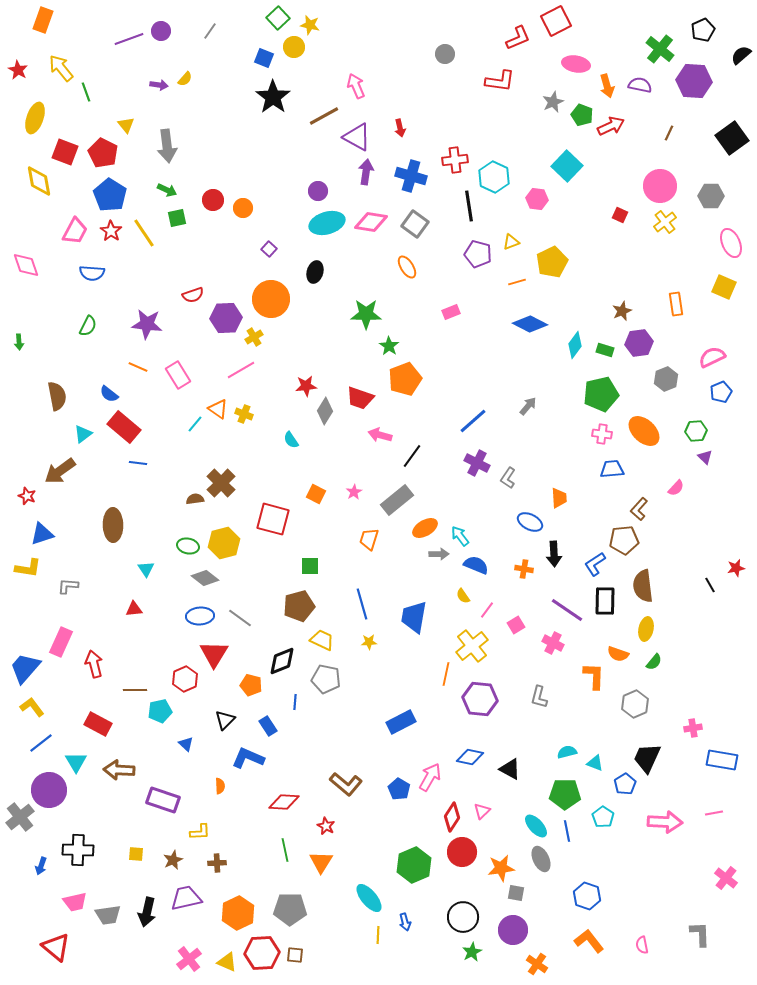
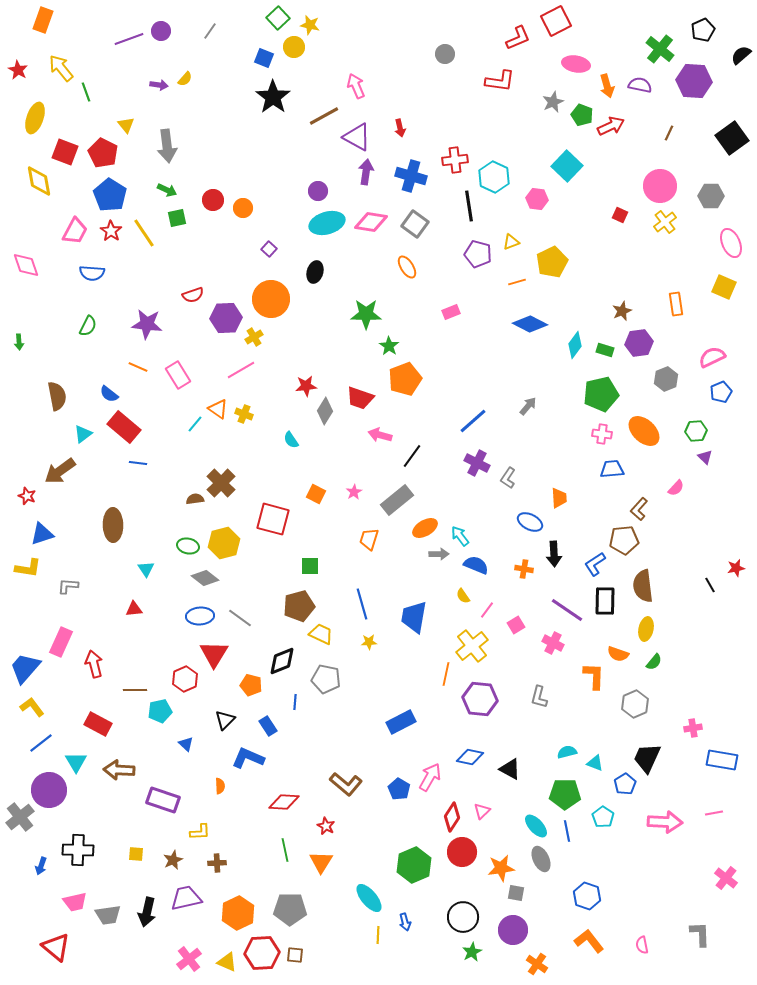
yellow trapezoid at (322, 640): moved 1 px left, 6 px up
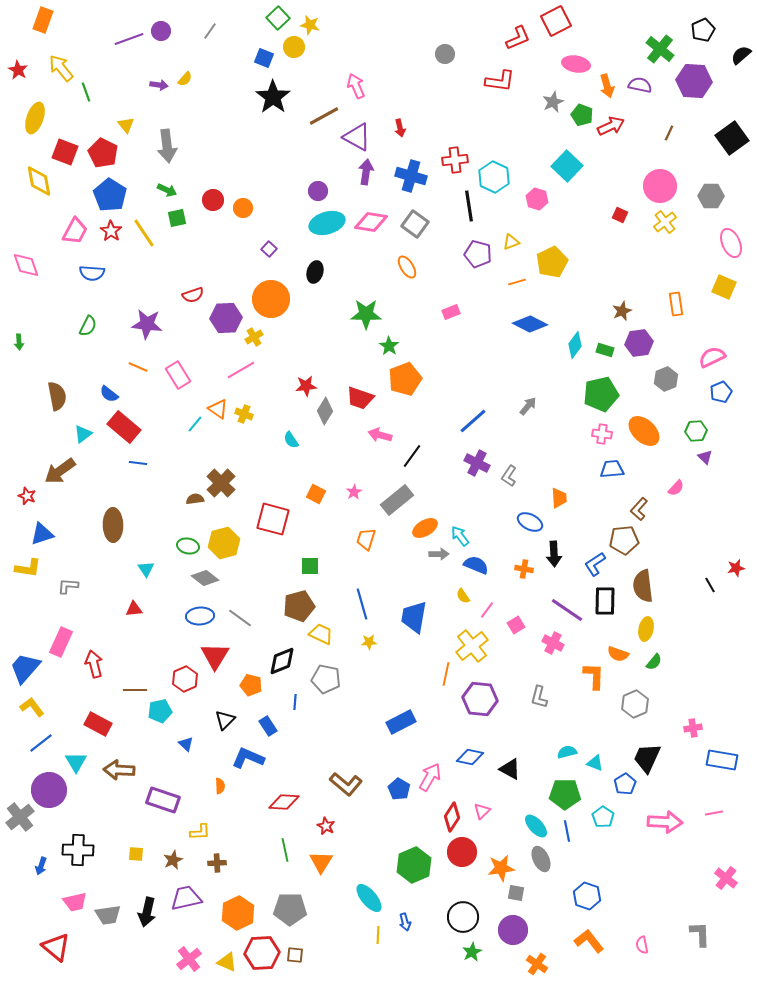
pink hexagon at (537, 199): rotated 10 degrees clockwise
gray L-shape at (508, 478): moved 1 px right, 2 px up
orange trapezoid at (369, 539): moved 3 px left
red triangle at (214, 654): moved 1 px right, 2 px down
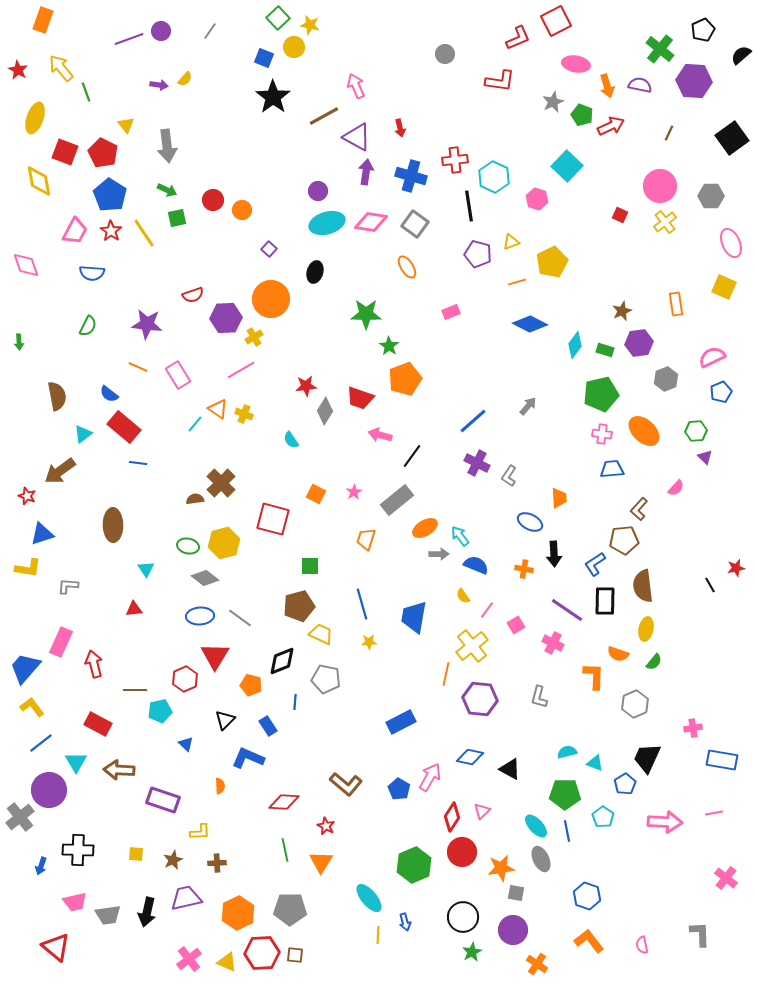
orange circle at (243, 208): moved 1 px left, 2 px down
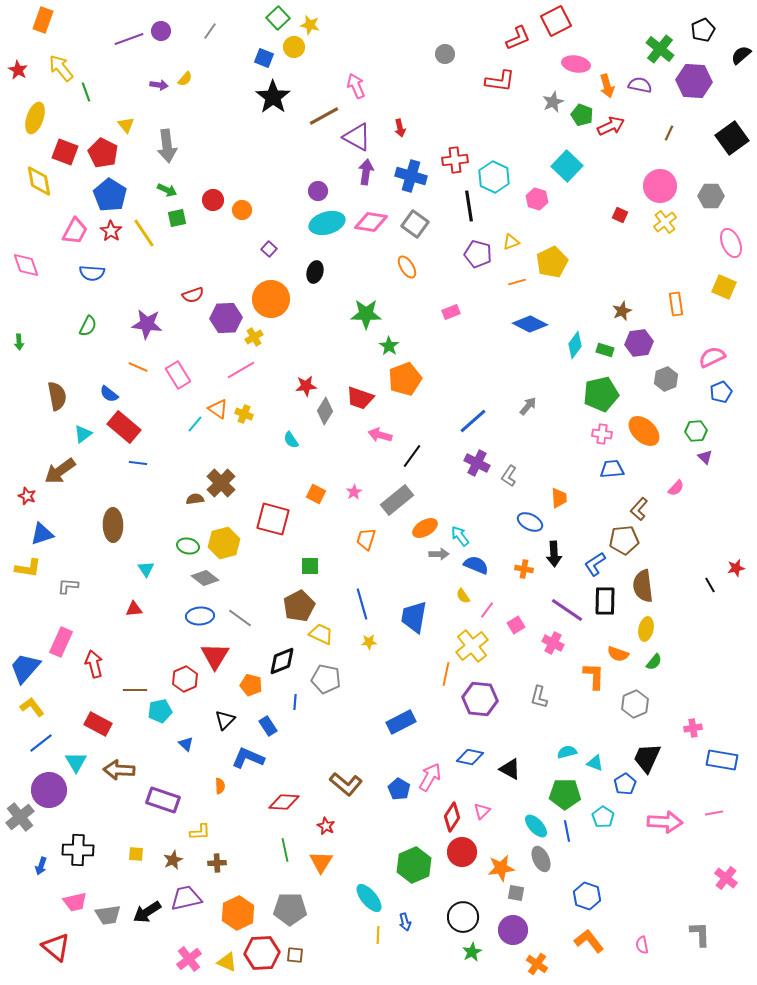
brown pentagon at (299, 606): rotated 12 degrees counterclockwise
black arrow at (147, 912): rotated 44 degrees clockwise
